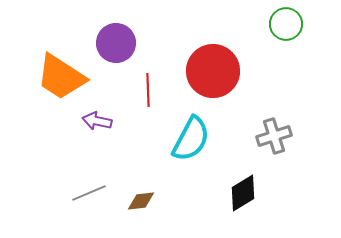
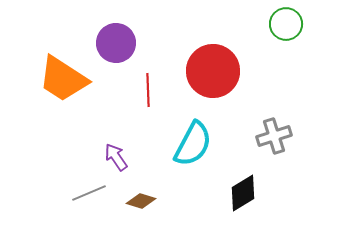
orange trapezoid: moved 2 px right, 2 px down
purple arrow: moved 19 px right, 36 px down; rotated 44 degrees clockwise
cyan semicircle: moved 2 px right, 5 px down
brown diamond: rotated 24 degrees clockwise
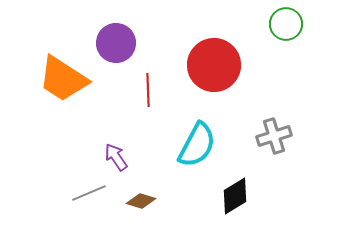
red circle: moved 1 px right, 6 px up
cyan semicircle: moved 4 px right, 1 px down
black diamond: moved 8 px left, 3 px down
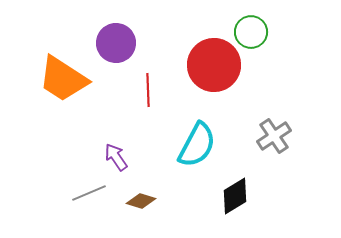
green circle: moved 35 px left, 8 px down
gray cross: rotated 16 degrees counterclockwise
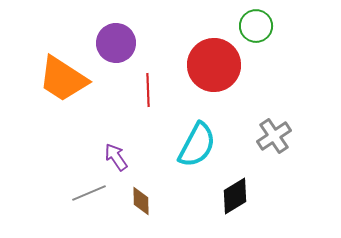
green circle: moved 5 px right, 6 px up
brown diamond: rotated 72 degrees clockwise
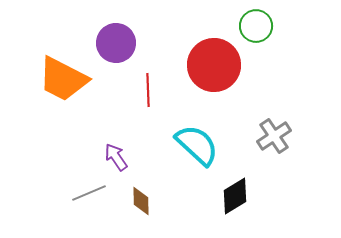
orange trapezoid: rotated 6 degrees counterclockwise
cyan semicircle: rotated 75 degrees counterclockwise
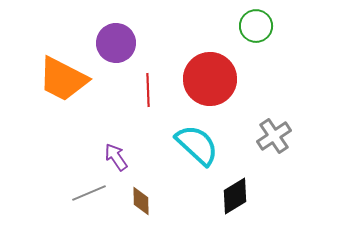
red circle: moved 4 px left, 14 px down
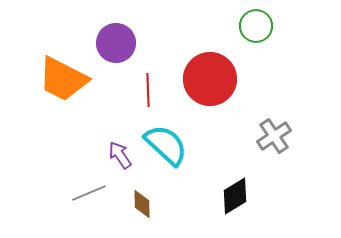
cyan semicircle: moved 31 px left
purple arrow: moved 4 px right, 2 px up
brown diamond: moved 1 px right, 3 px down
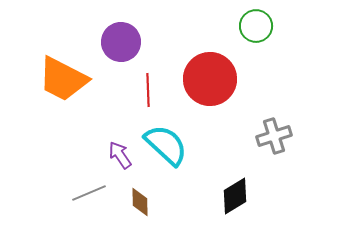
purple circle: moved 5 px right, 1 px up
gray cross: rotated 16 degrees clockwise
brown diamond: moved 2 px left, 2 px up
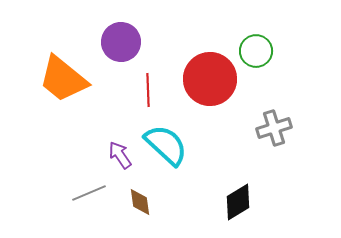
green circle: moved 25 px down
orange trapezoid: rotated 12 degrees clockwise
gray cross: moved 8 px up
black diamond: moved 3 px right, 6 px down
brown diamond: rotated 8 degrees counterclockwise
